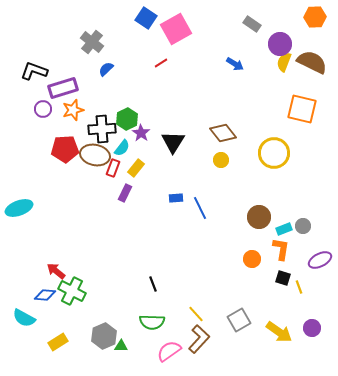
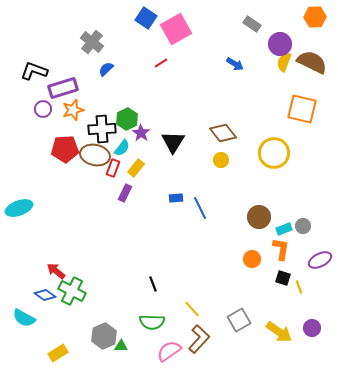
blue diamond at (45, 295): rotated 30 degrees clockwise
yellow line at (196, 314): moved 4 px left, 5 px up
yellow rectangle at (58, 342): moved 11 px down
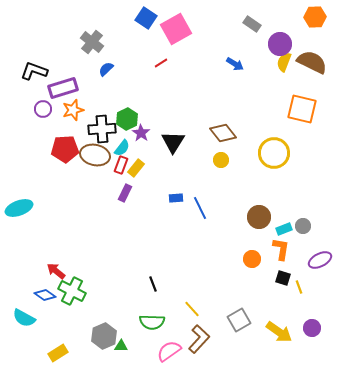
red rectangle at (113, 168): moved 8 px right, 3 px up
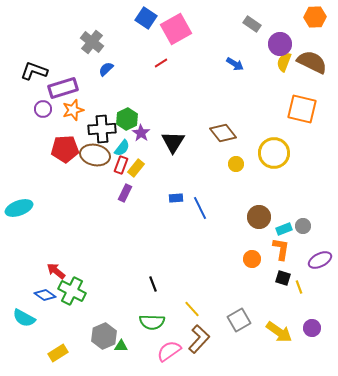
yellow circle at (221, 160): moved 15 px right, 4 px down
